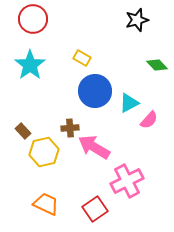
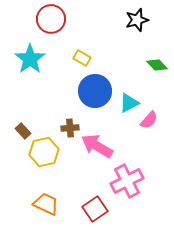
red circle: moved 18 px right
cyan star: moved 6 px up
pink arrow: moved 3 px right, 1 px up
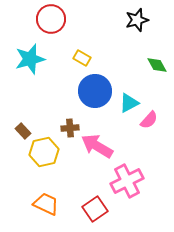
cyan star: rotated 20 degrees clockwise
green diamond: rotated 15 degrees clockwise
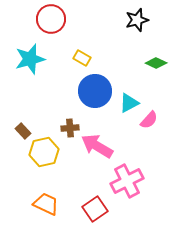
green diamond: moved 1 px left, 2 px up; rotated 35 degrees counterclockwise
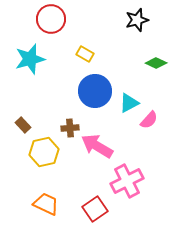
yellow rectangle: moved 3 px right, 4 px up
brown rectangle: moved 6 px up
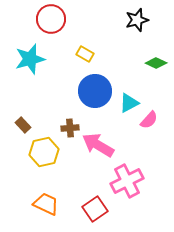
pink arrow: moved 1 px right, 1 px up
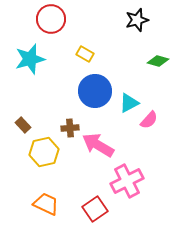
green diamond: moved 2 px right, 2 px up; rotated 10 degrees counterclockwise
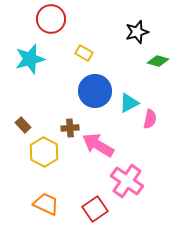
black star: moved 12 px down
yellow rectangle: moved 1 px left, 1 px up
pink semicircle: moved 1 px right, 1 px up; rotated 30 degrees counterclockwise
yellow hexagon: rotated 20 degrees counterclockwise
pink cross: rotated 28 degrees counterclockwise
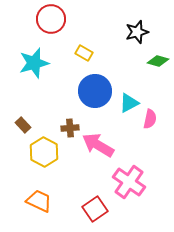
cyan star: moved 4 px right, 4 px down
pink cross: moved 2 px right, 1 px down
orange trapezoid: moved 7 px left, 3 px up
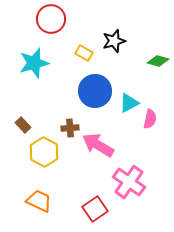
black star: moved 23 px left, 9 px down
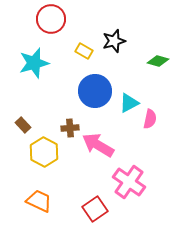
yellow rectangle: moved 2 px up
